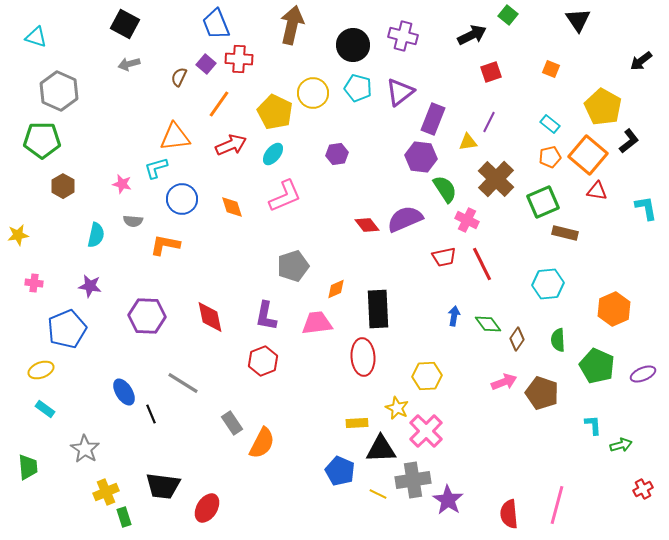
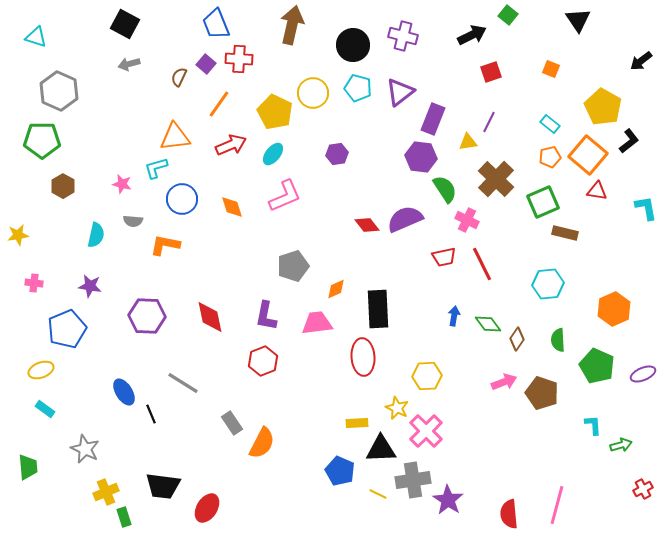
gray star at (85, 449): rotated 8 degrees counterclockwise
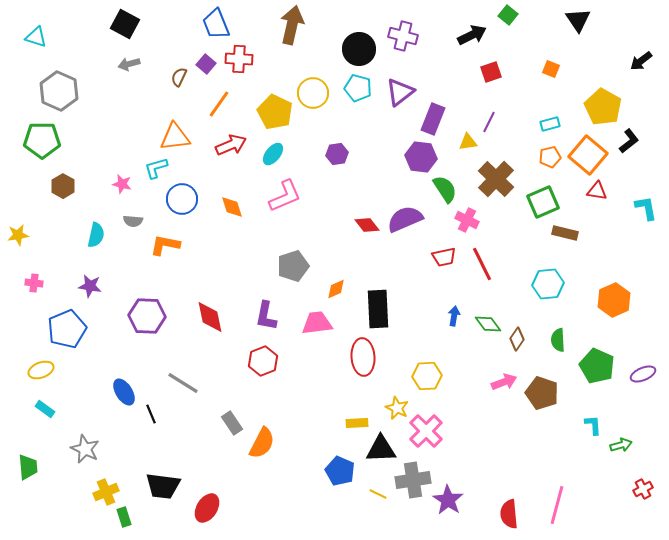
black circle at (353, 45): moved 6 px right, 4 px down
cyan rectangle at (550, 124): rotated 54 degrees counterclockwise
orange hexagon at (614, 309): moved 9 px up
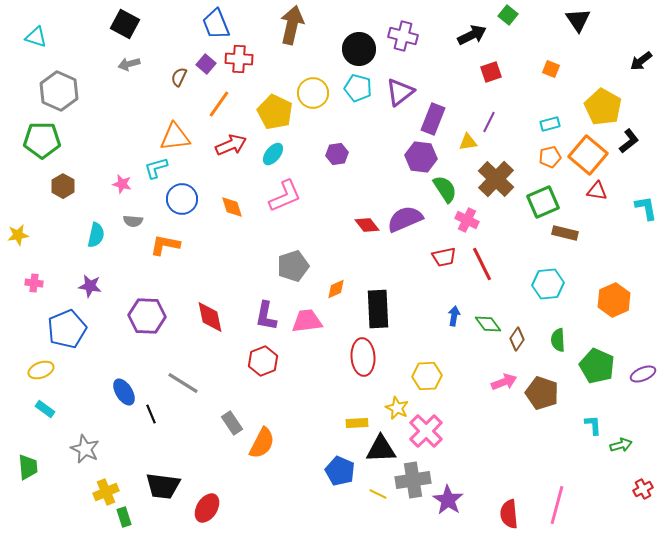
pink trapezoid at (317, 323): moved 10 px left, 2 px up
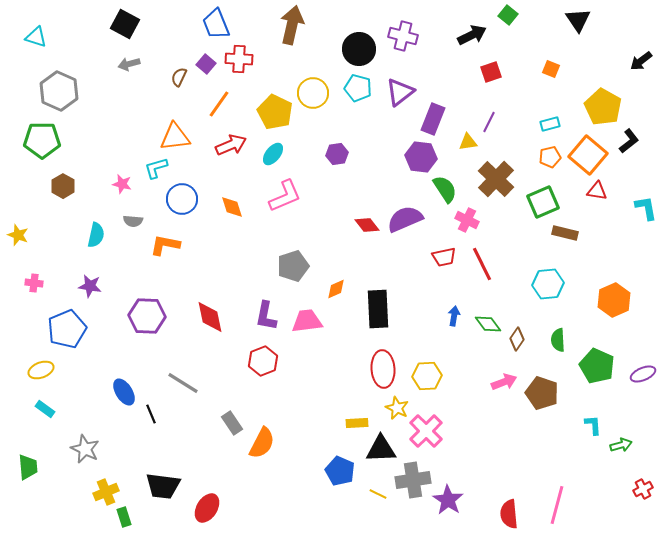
yellow star at (18, 235): rotated 30 degrees clockwise
red ellipse at (363, 357): moved 20 px right, 12 px down
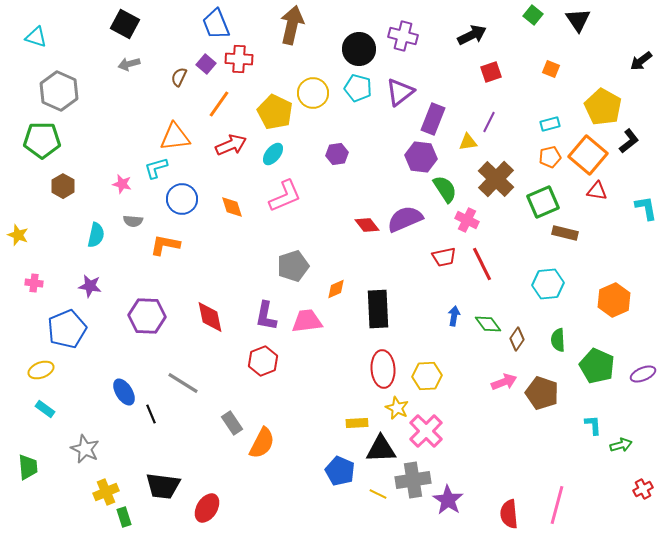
green square at (508, 15): moved 25 px right
